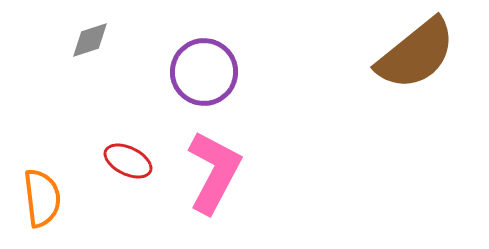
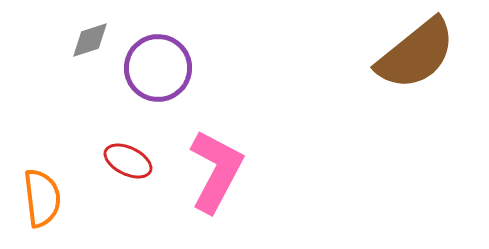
purple circle: moved 46 px left, 4 px up
pink L-shape: moved 2 px right, 1 px up
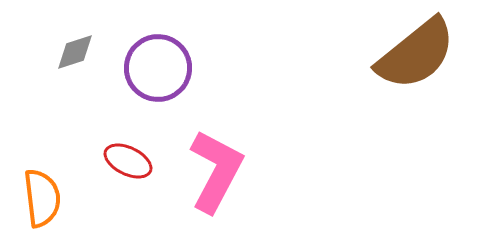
gray diamond: moved 15 px left, 12 px down
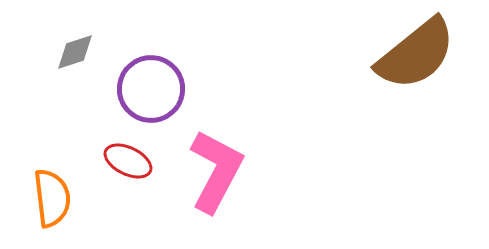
purple circle: moved 7 px left, 21 px down
orange semicircle: moved 10 px right
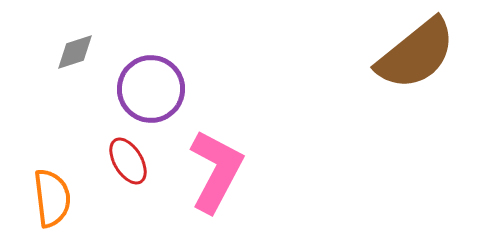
red ellipse: rotated 33 degrees clockwise
